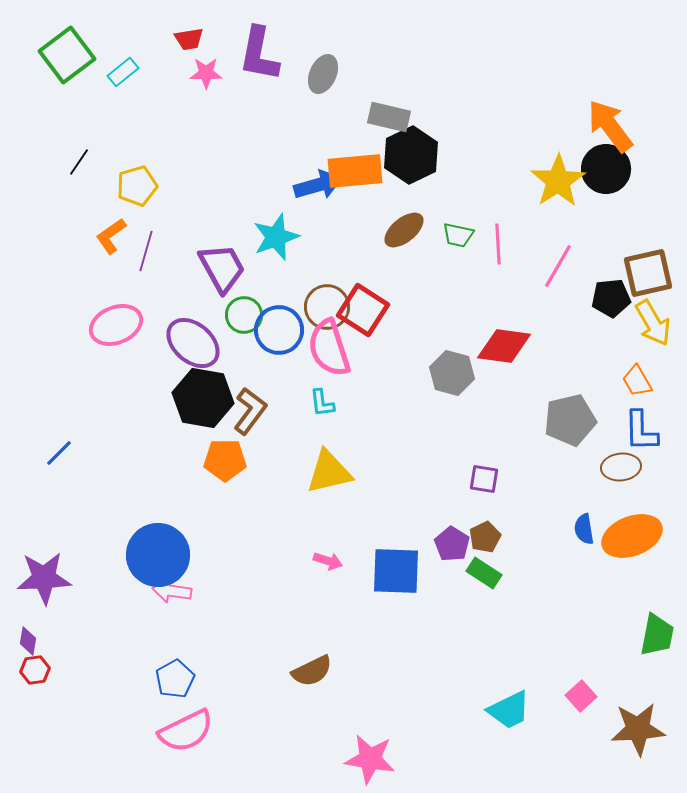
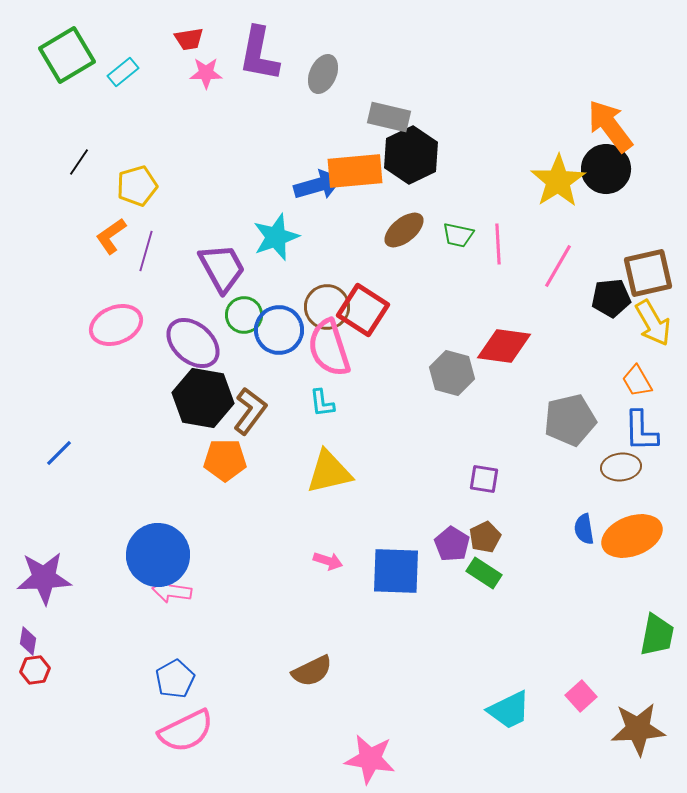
green square at (67, 55): rotated 6 degrees clockwise
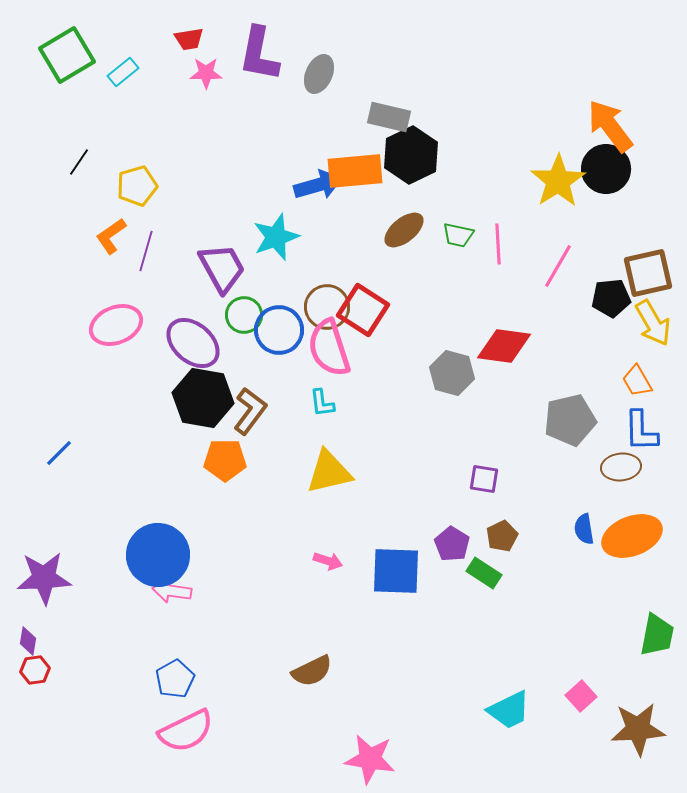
gray ellipse at (323, 74): moved 4 px left
brown pentagon at (485, 537): moved 17 px right, 1 px up
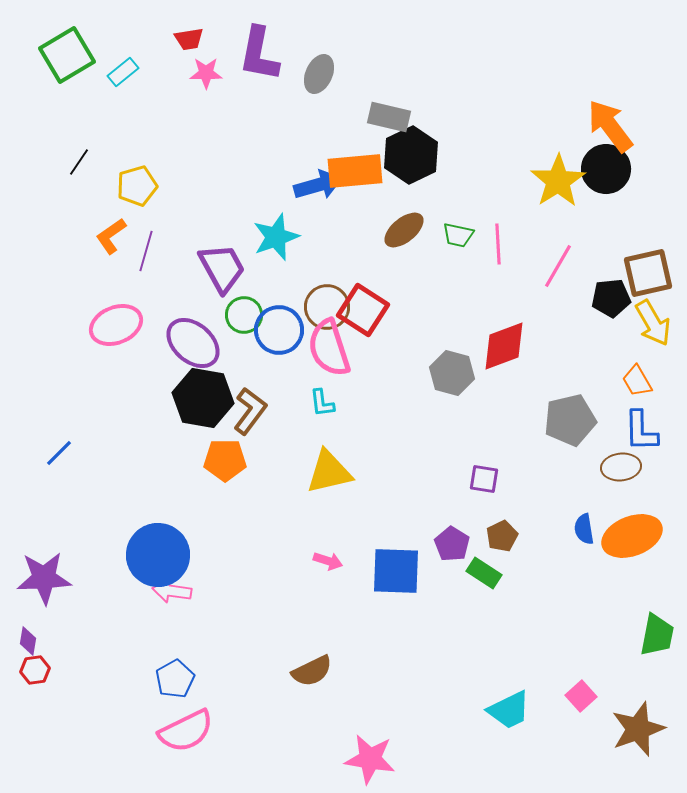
red diamond at (504, 346): rotated 28 degrees counterclockwise
brown star at (638, 729): rotated 16 degrees counterclockwise
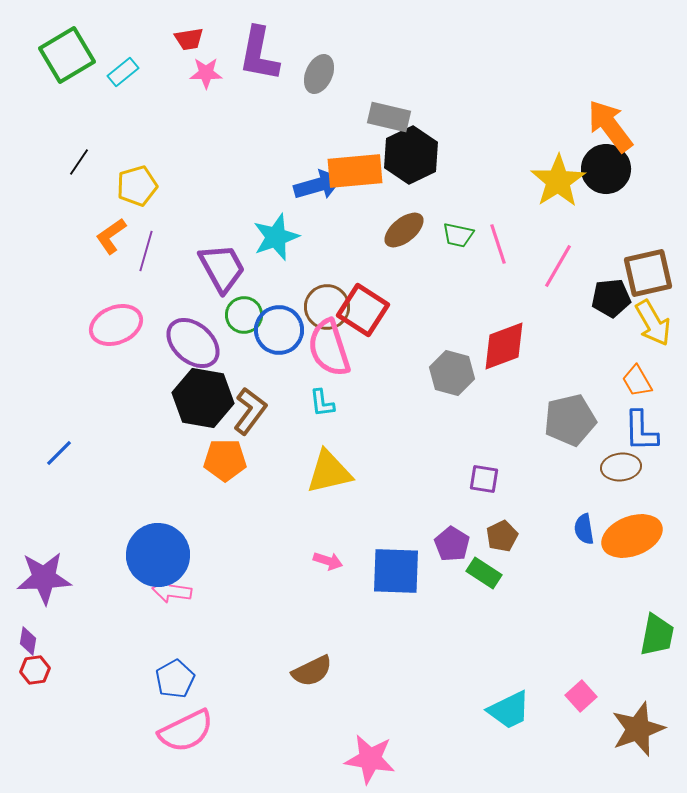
pink line at (498, 244): rotated 15 degrees counterclockwise
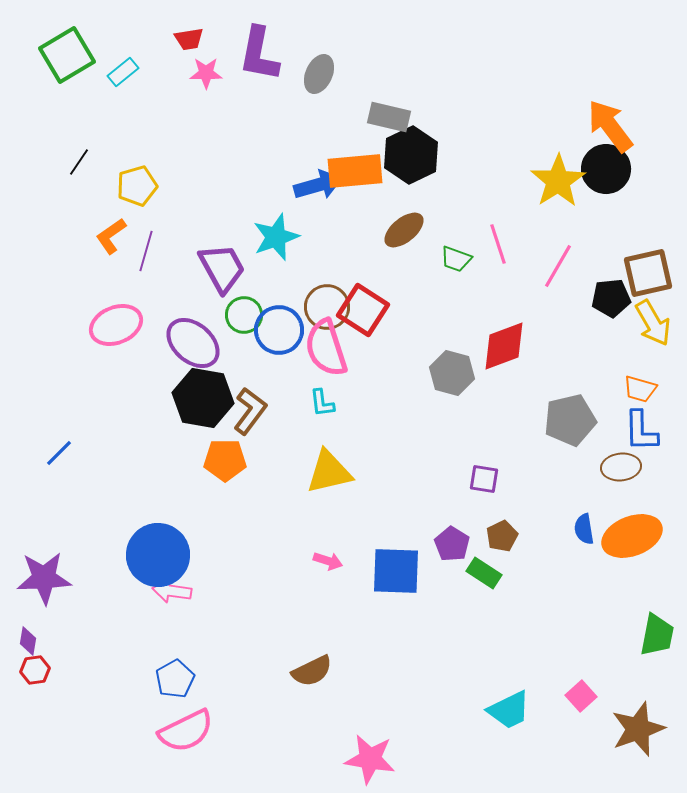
green trapezoid at (458, 235): moved 2 px left, 24 px down; rotated 8 degrees clockwise
pink semicircle at (329, 348): moved 3 px left
orange trapezoid at (637, 381): moved 3 px right, 8 px down; rotated 44 degrees counterclockwise
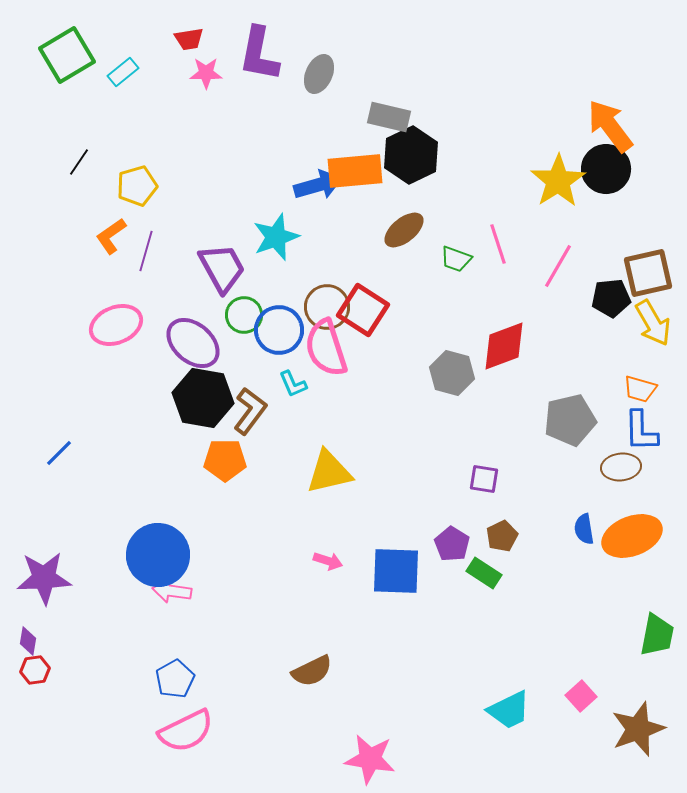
cyan L-shape at (322, 403): moved 29 px left, 19 px up; rotated 16 degrees counterclockwise
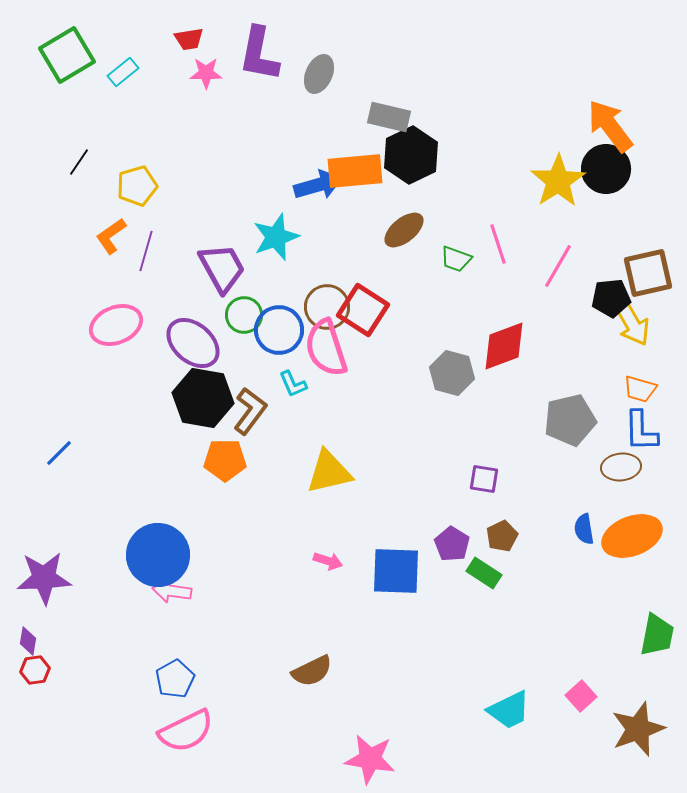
yellow arrow at (653, 323): moved 21 px left
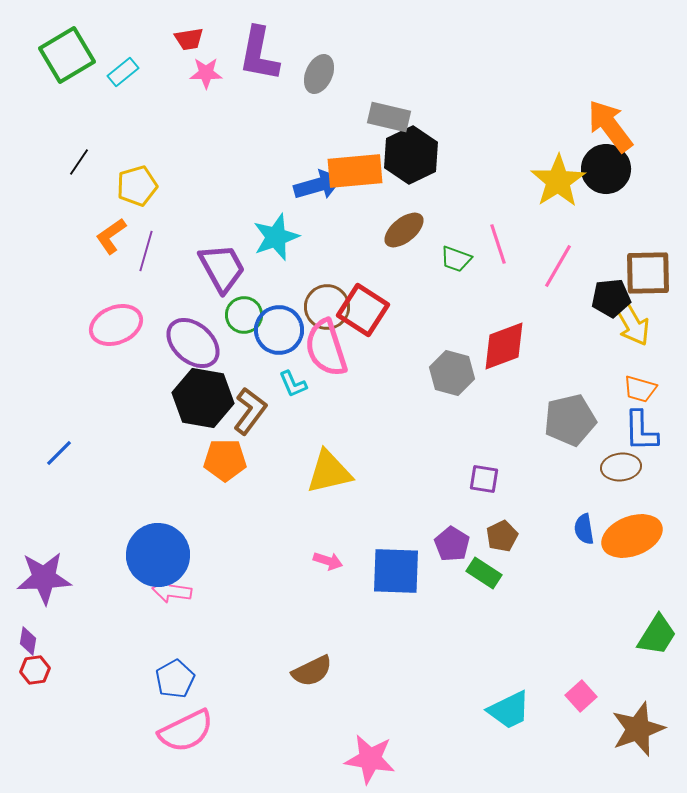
brown square at (648, 273): rotated 12 degrees clockwise
green trapezoid at (657, 635): rotated 21 degrees clockwise
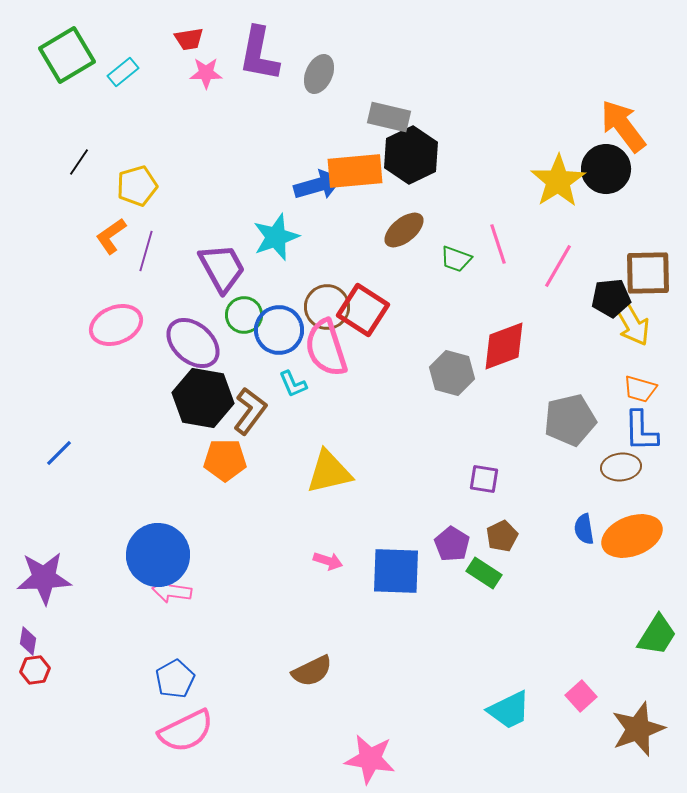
orange arrow at (610, 126): moved 13 px right
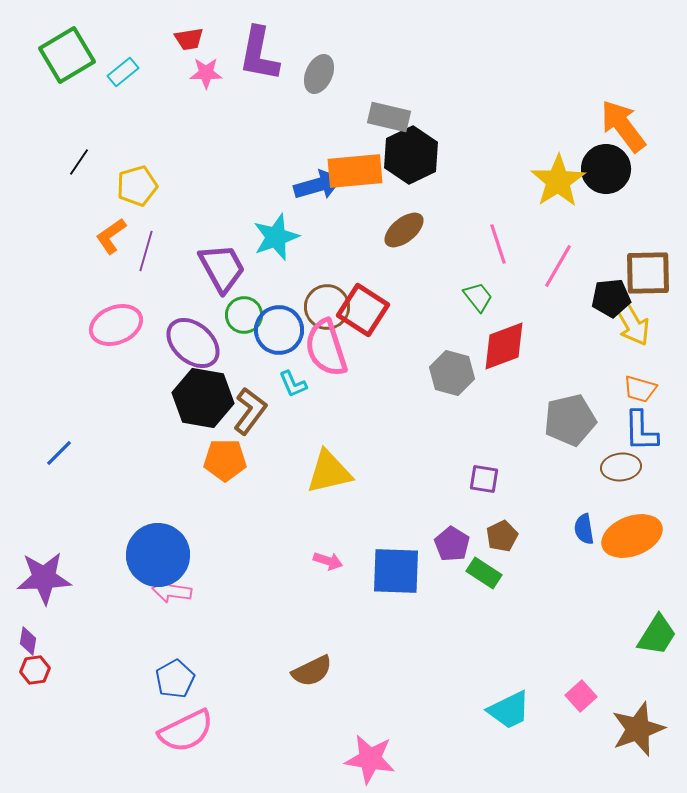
green trapezoid at (456, 259): moved 22 px right, 38 px down; rotated 148 degrees counterclockwise
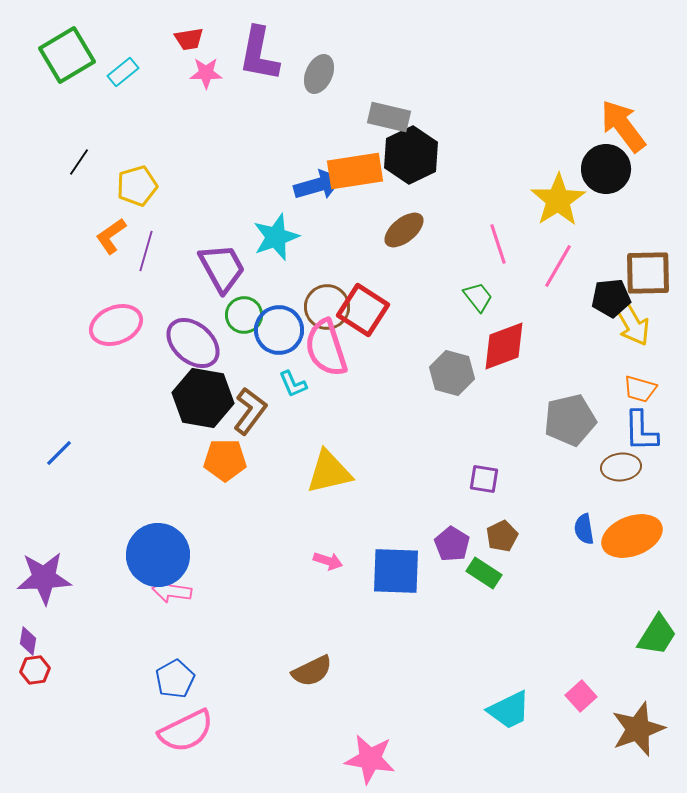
orange rectangle at (355, 171): rotated 4 degrees counterclockwise
yellow star at (558, 181): moved 19 px down
